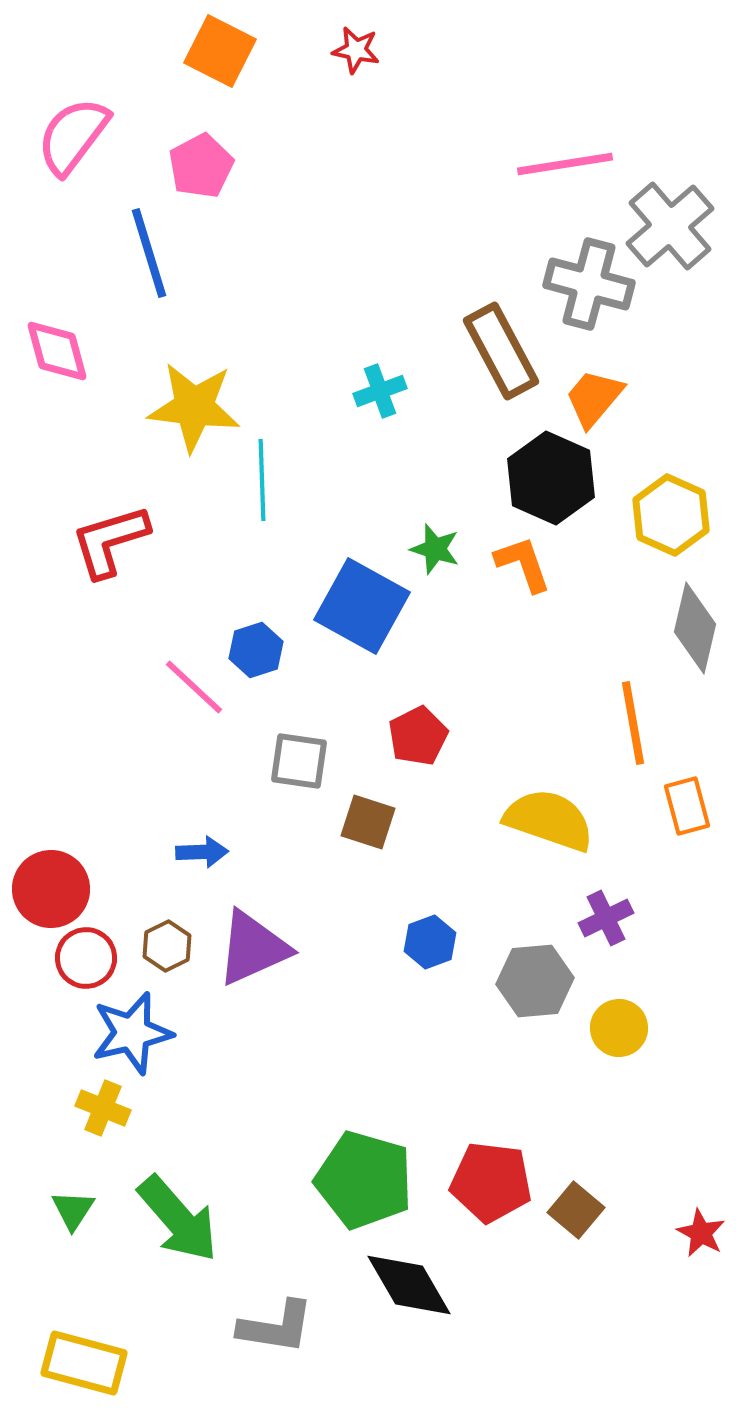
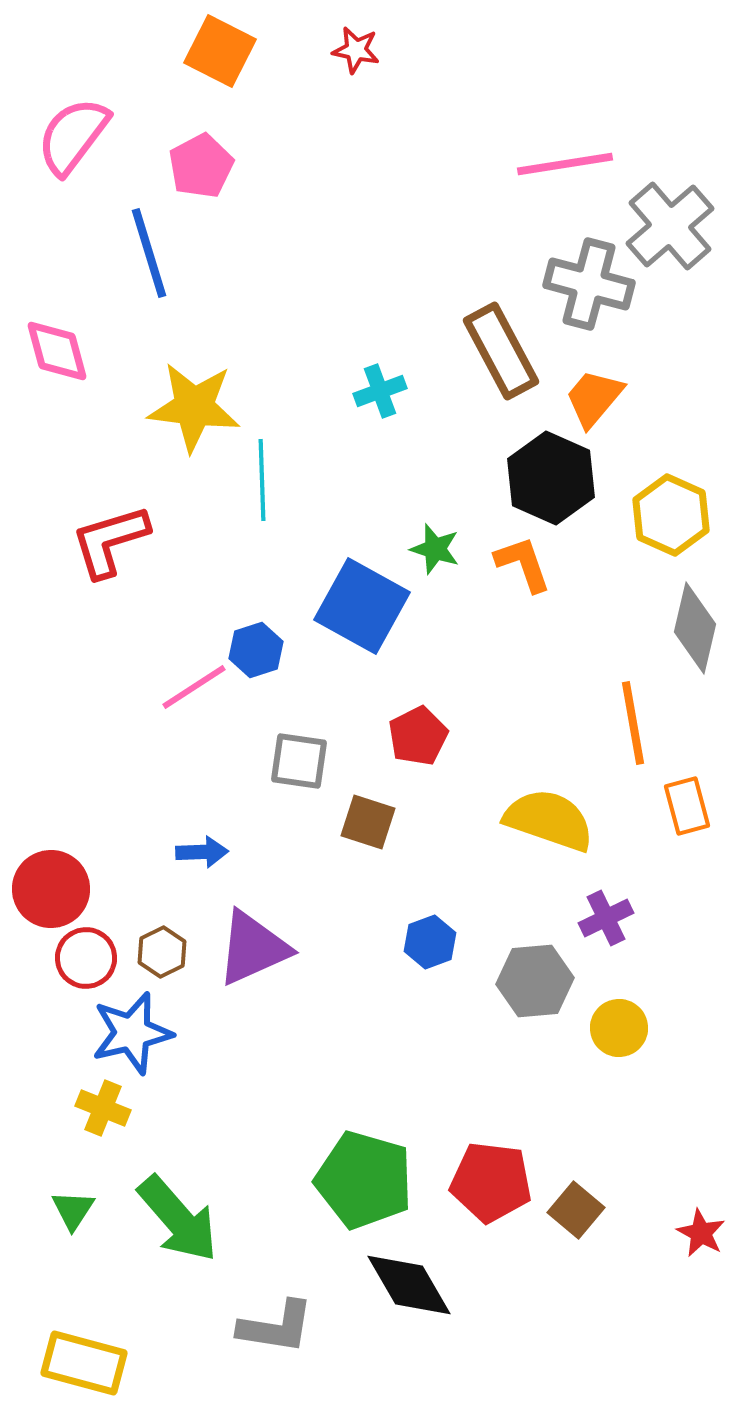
pink line at (194, 687): rotated 76 degrees counterclockwise
brown hexagon at (167, 946): moved 5 px left, 6 px down
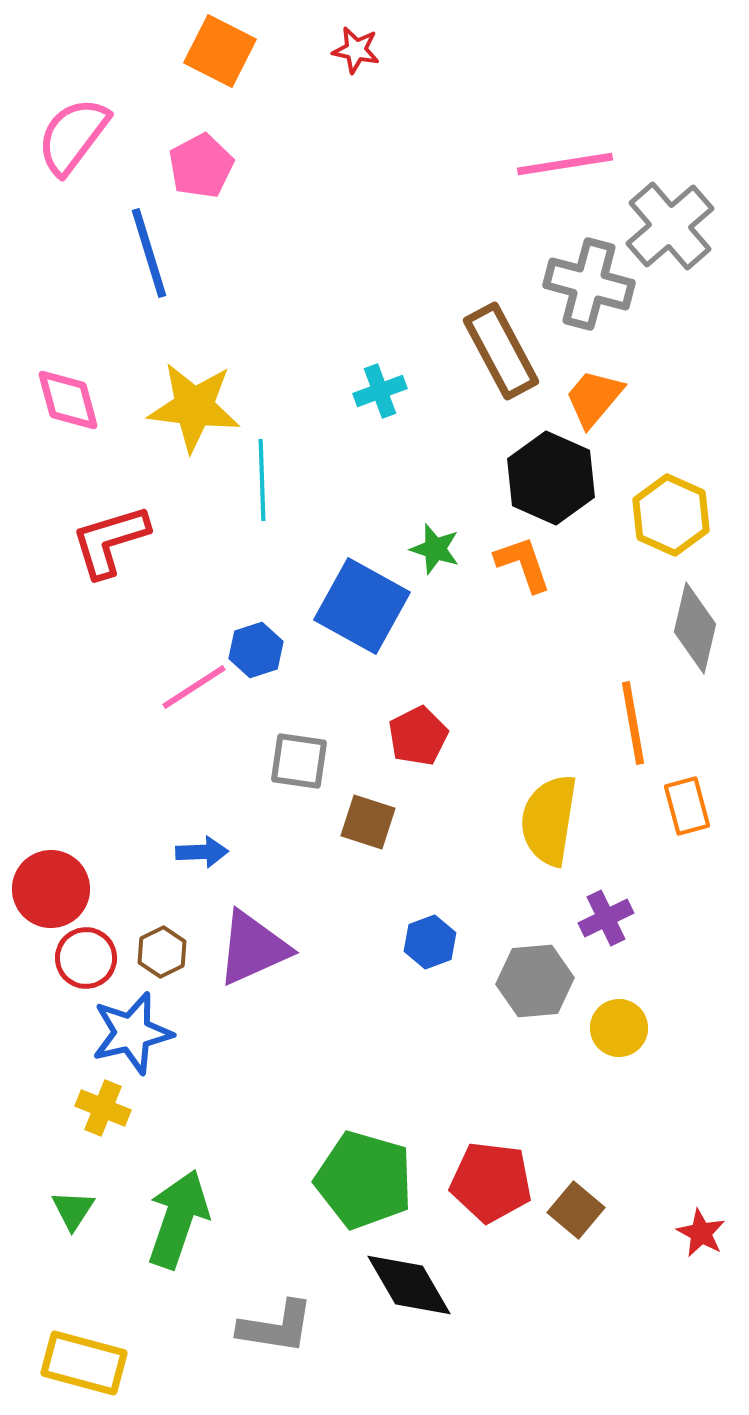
pink diamond at (57, 351): moved 11 px right, 49 px down
yellow semicircle at (549, 820): rotated 100 degrees counterclockwise
green arrow at (178, 1219): rotated 120 degrees counterclockwise
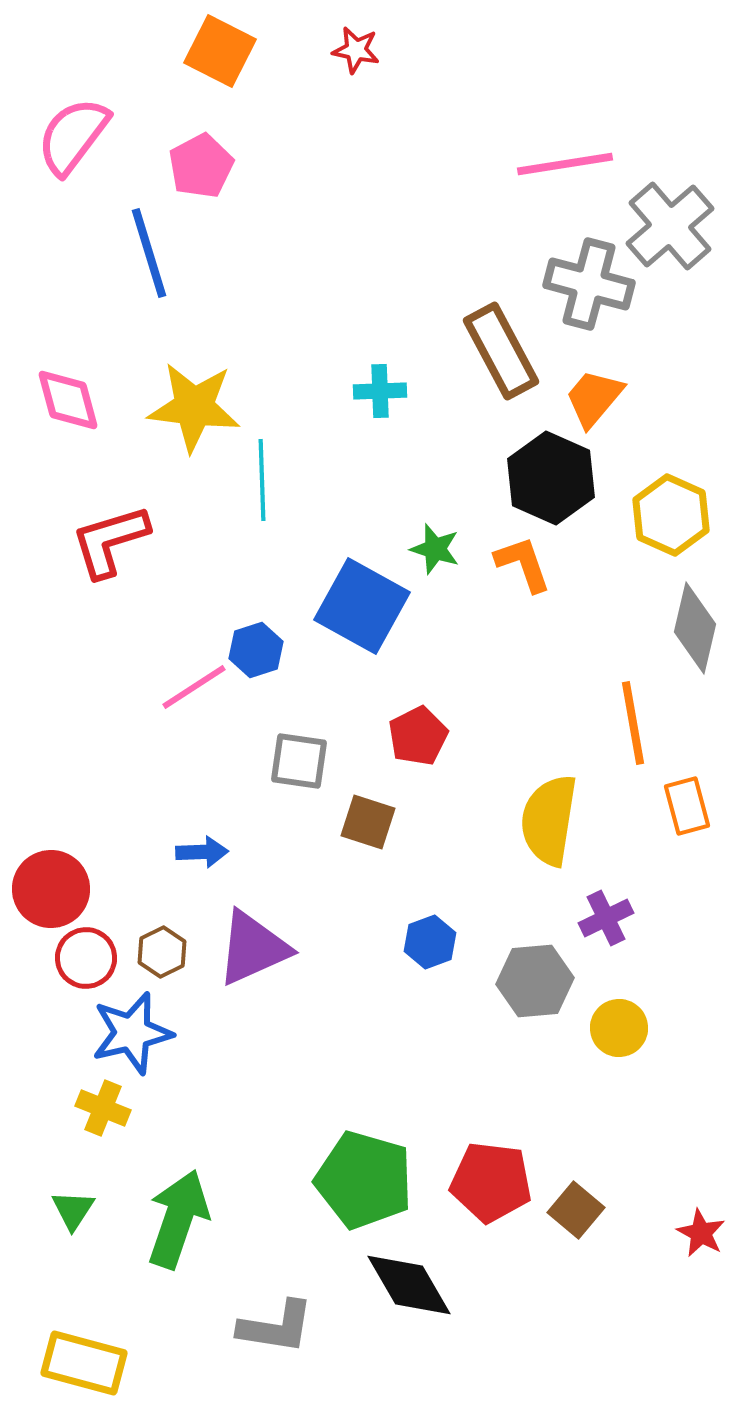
cyan cross at (380, 391): rotated 18 degrees clockwise
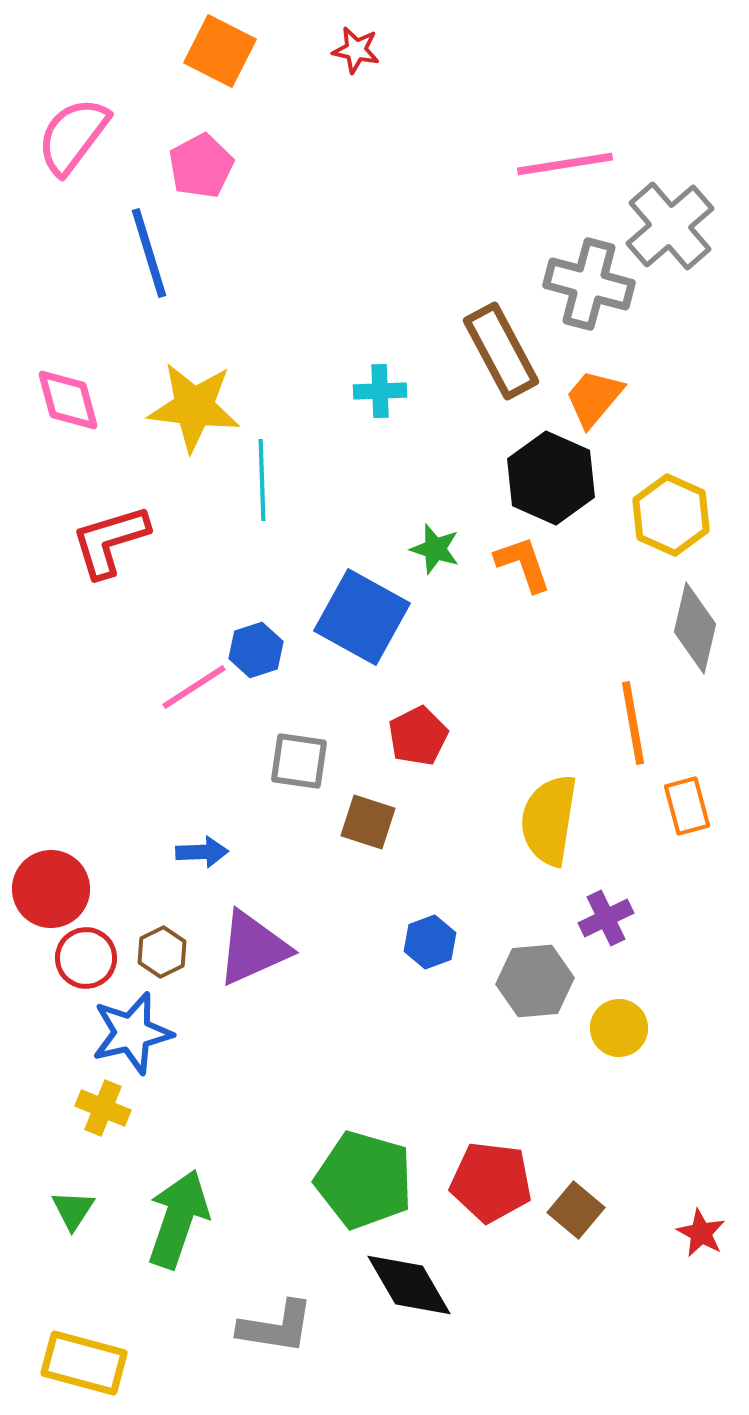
blue square at (362, 606): moved 11 px down
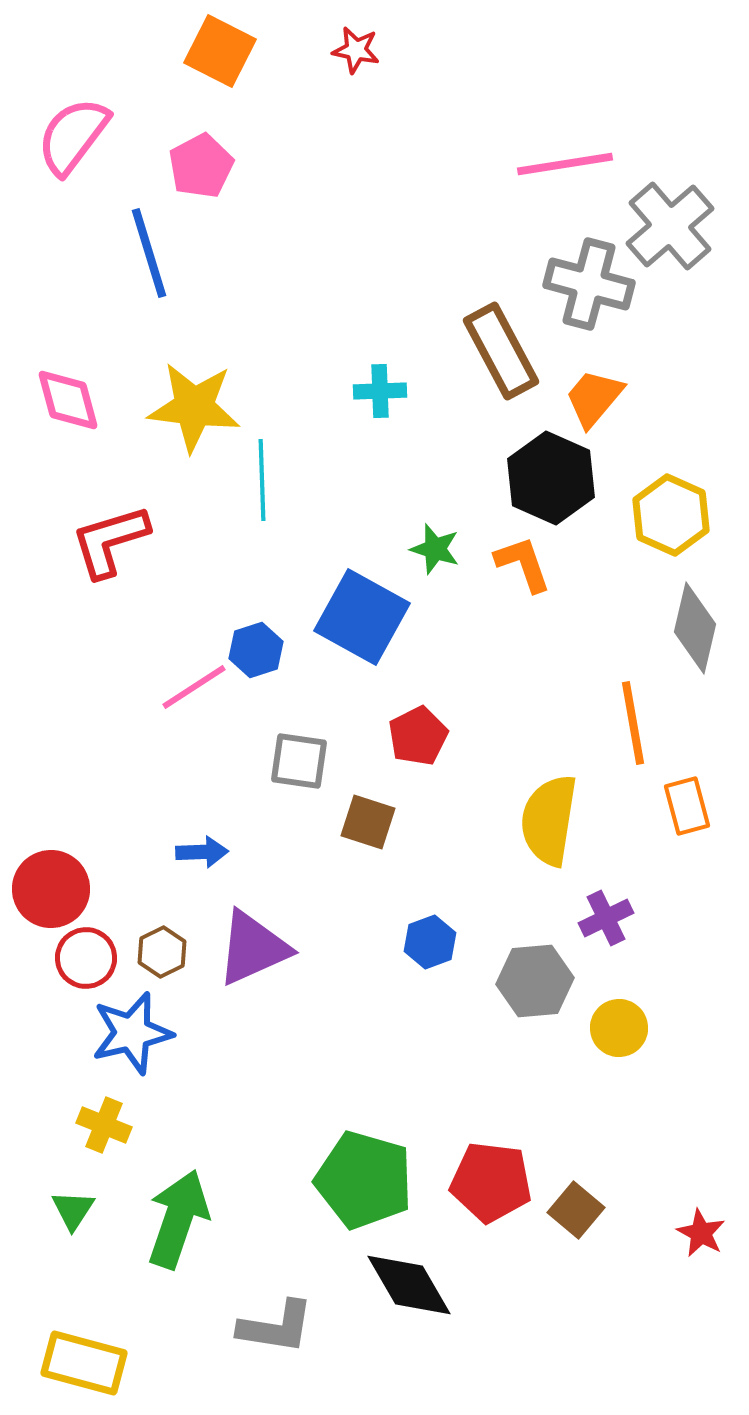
yellow cross at (103, 1108): moved 1 px right, 17 px down
